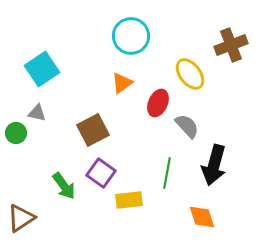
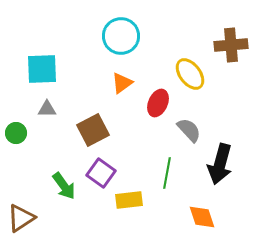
cyan circle: moved 10 px left
brown cross: rotated 16 degrees clockwise
cyan square: rotated 32 degrees clockwise
gray triangle: moved 10 px right, 4 px up; rotated 12 degrees counterclockwise
gray semicircle: moved 2 px right, 4 px down
black arrow: moved 6 px right, 1 px up
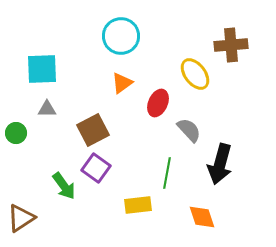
yellow ellipse: moved 5 px right
purple square: moved 5 px left, 5 px up
yellow rectangle: moved 9 px right, 5 px down
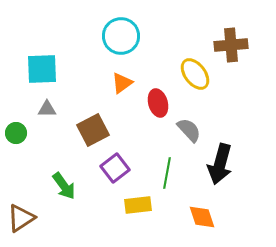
red ellipse: rotated 40 degrees counterclockwise
purple square: moved 19 px right; rotated 16 degrees clockwise
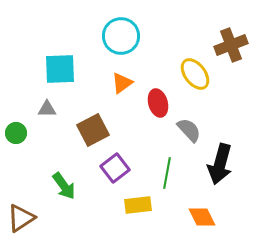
brown cross: rotated 16 degrees counterclockwise
cyan square: moved 18 px right
orange diamond: rotated 8 degrees counterclockwise
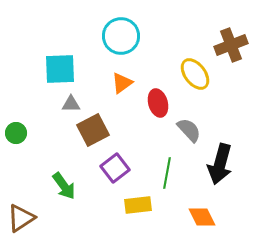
gray triangle: moved 24 px right, 5 px up
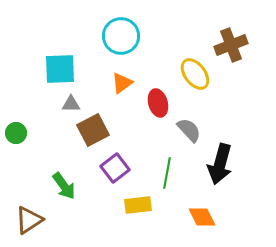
brown triangle: moved 8 px right, 2 px down
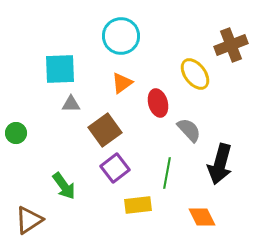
brown square: moved 12 px right; rotated 8 degrees counterclockwise
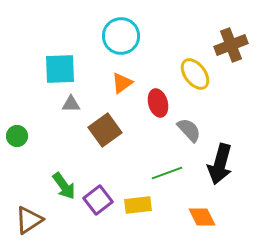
green circle: moved 1 px right, 3 px down
purple square: moved 17 px left, 32 px down
green line: rotated 60 degrees clockwise
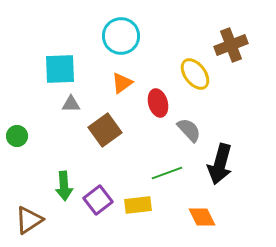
green arrow: rotated 32 degrees clockwise
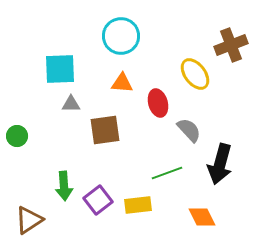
orange triangle: rotated 40 degrees clockwise
brown square: rotated 28 degrees clockwise
